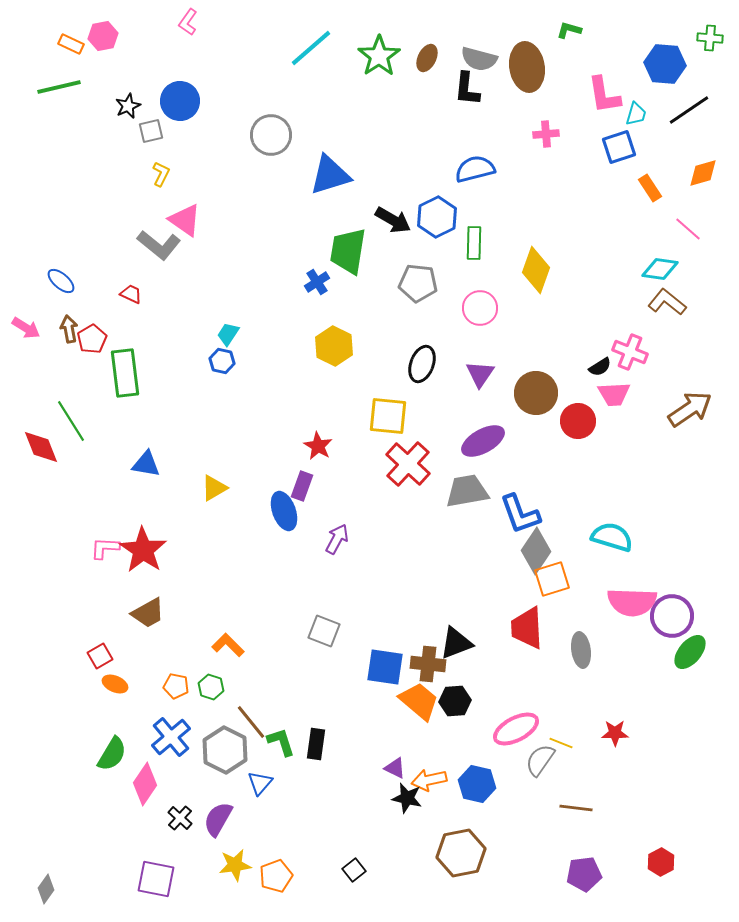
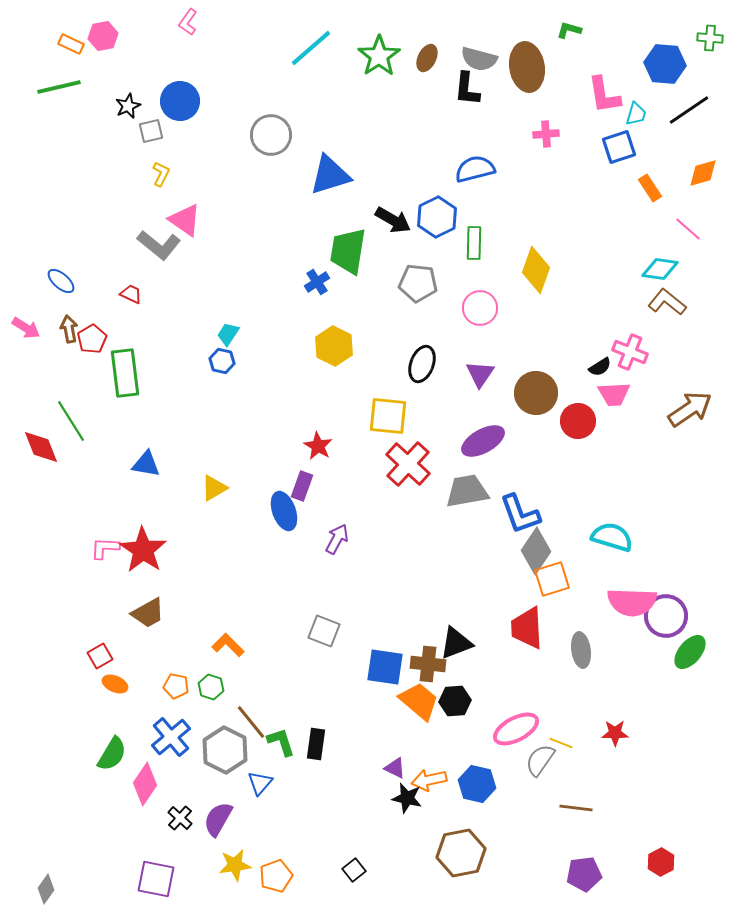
purple circle at (672, 616): moved 6 px left
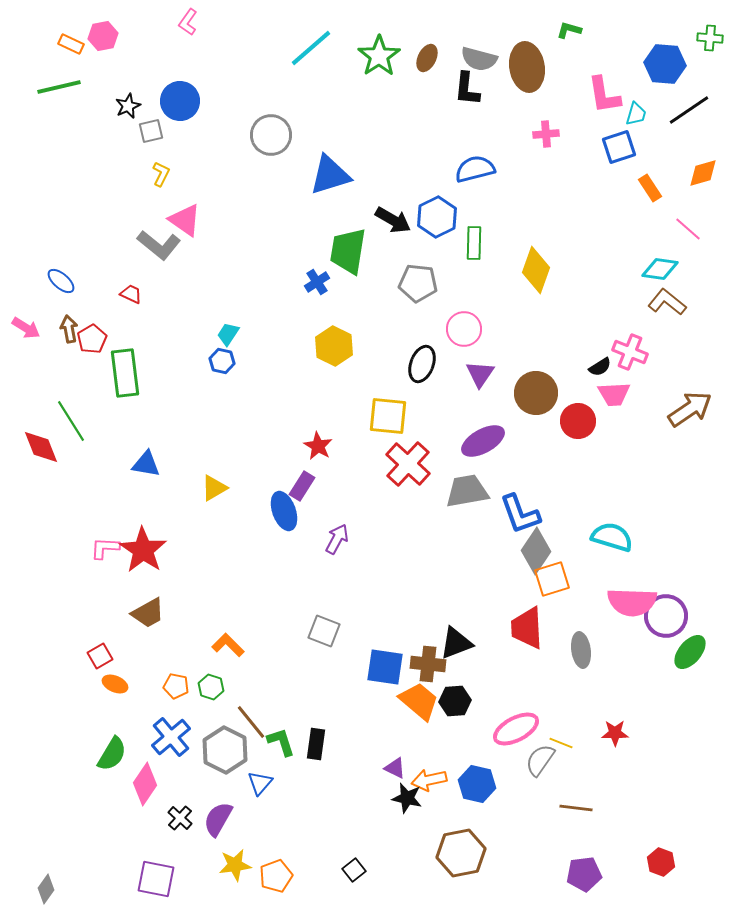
pink circle at (480, 308): moved 16 px left, 21 px down
purple rectangle at (302, 486): rotated 12 degrees clockwise
red hexagon at (661, 862): rotated 12 degrees counterclockwise
